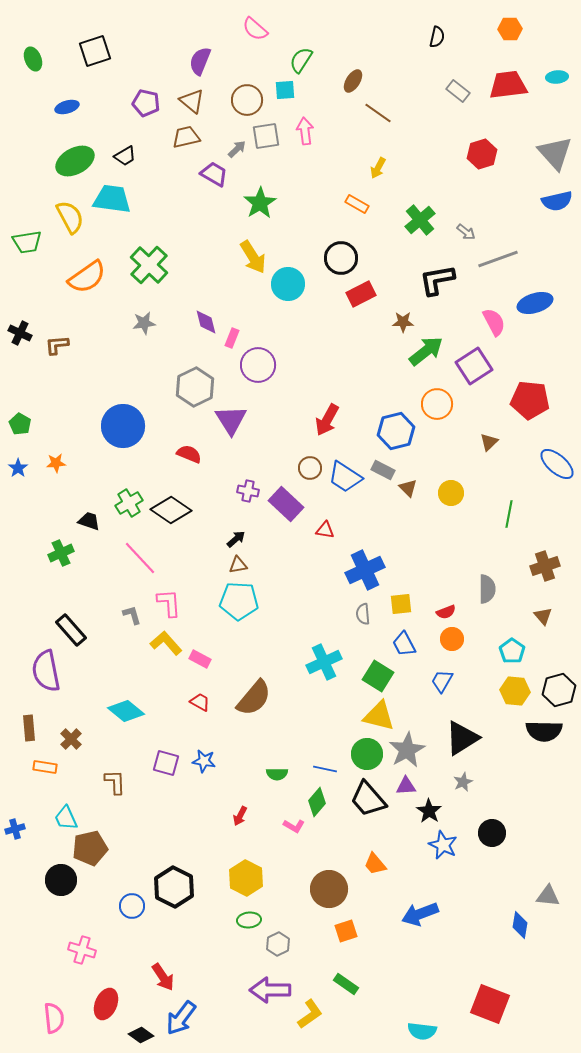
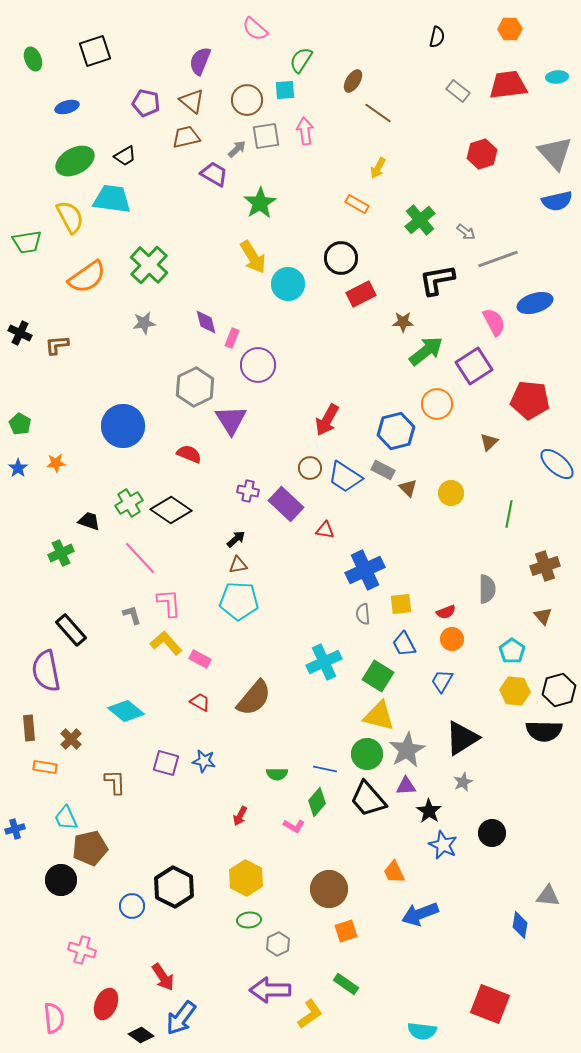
orange trapezoid at (375, 864): moved 19 px right, 8 px down; rotated 15 degrees clockwise
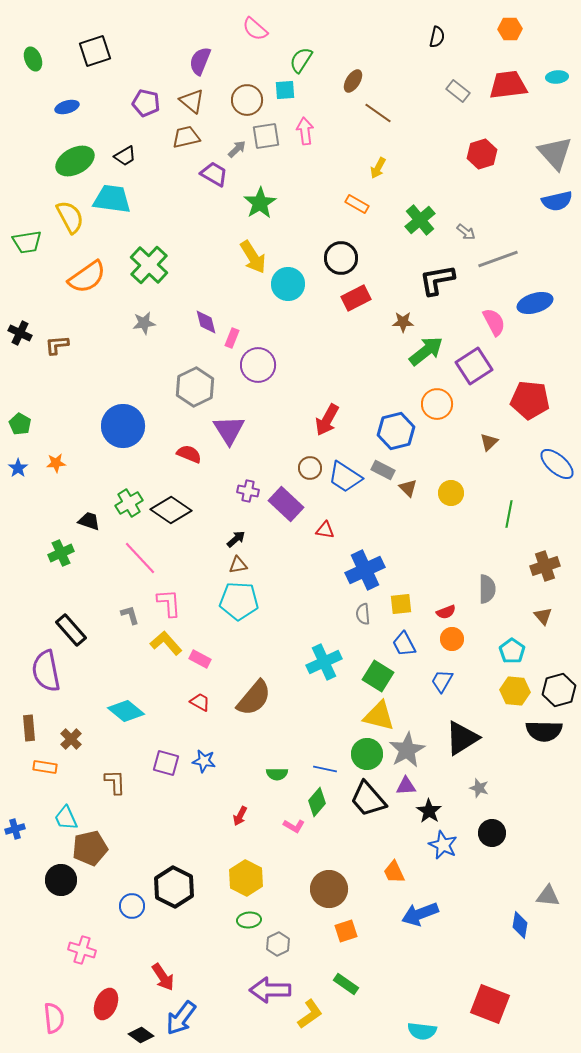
red rectangle at (361, 294): moved 5 px left, 4 px down
purple triangle at (231, 420): moved 2 px left, 10 px down
gray L-shape at (132, 615): moved 2 px left
gray star at (463, 782): moved 16 px right, 6 px down; rotated 30 degrees counterclockwise
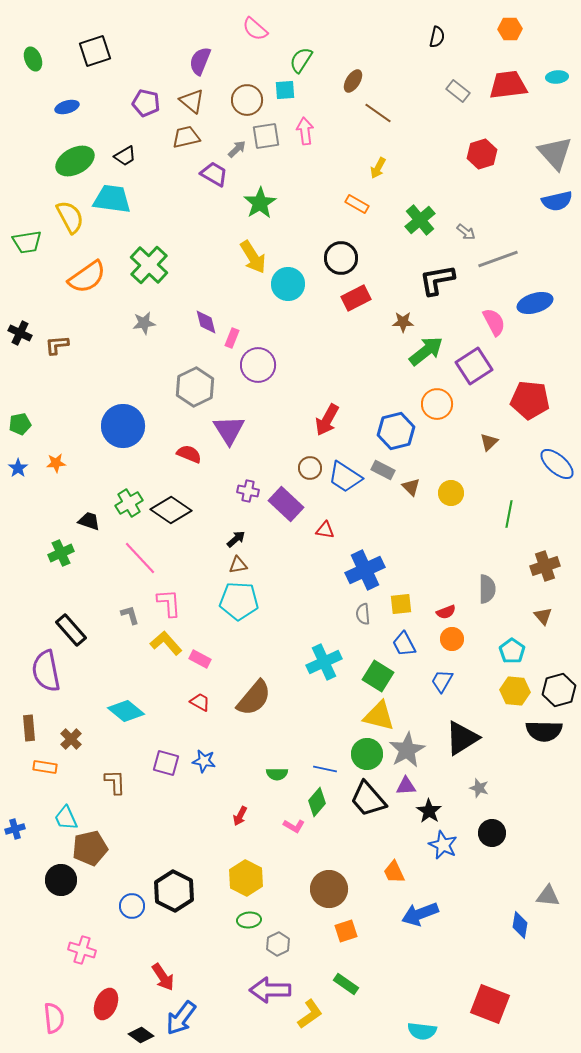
green pentagon at (20, 424): rotated 30 degrees clockwise
brown triangle at (408, 488): moved 3 px right, 1 px up
black hexagon at (174, 887): moved 4 px down
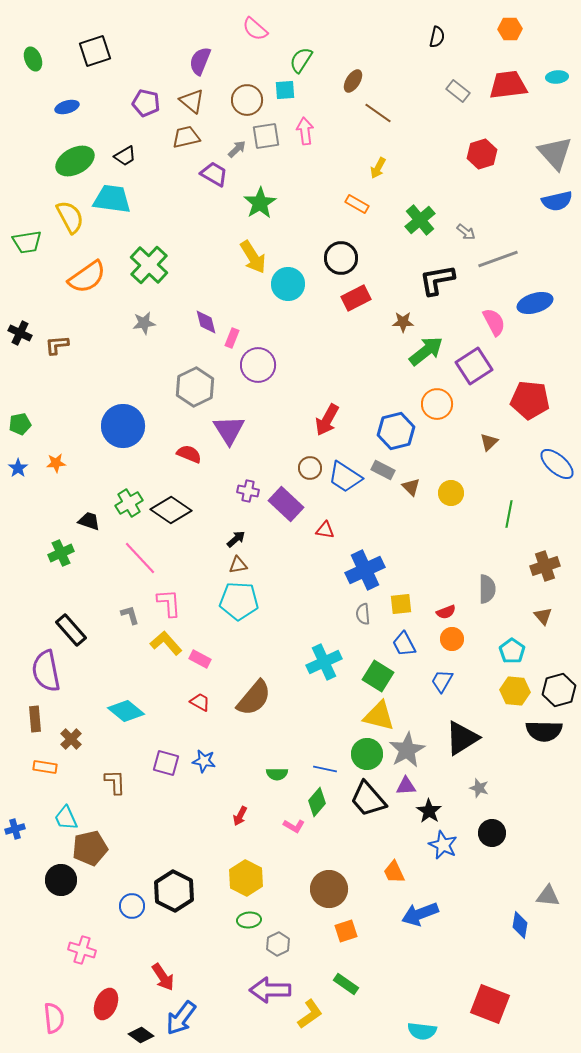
brown rectangle at (29, 728): moved 6 px right, 9 px up
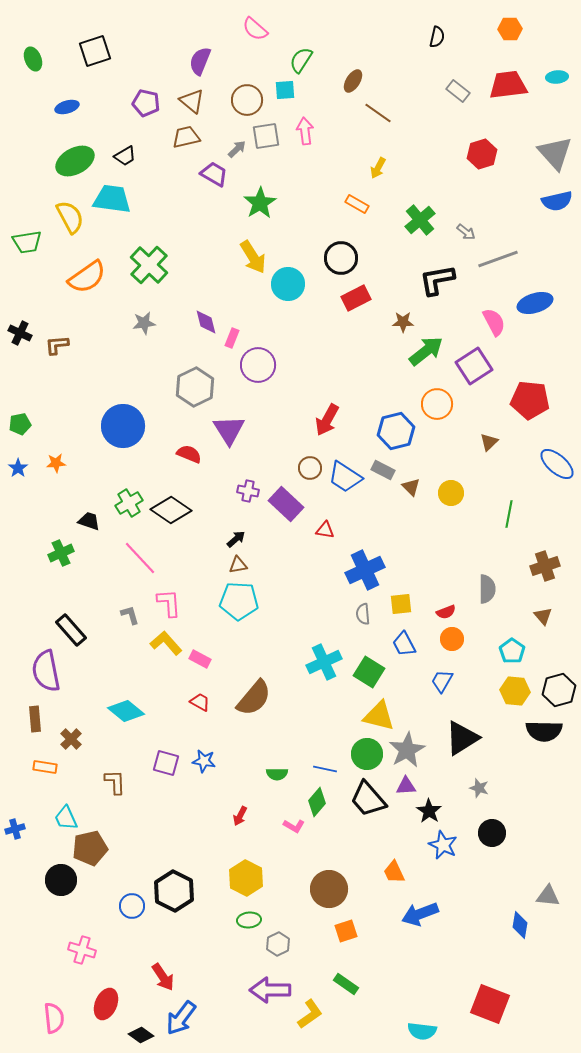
green square at (378, 676): moved 9 px left, 4 px up
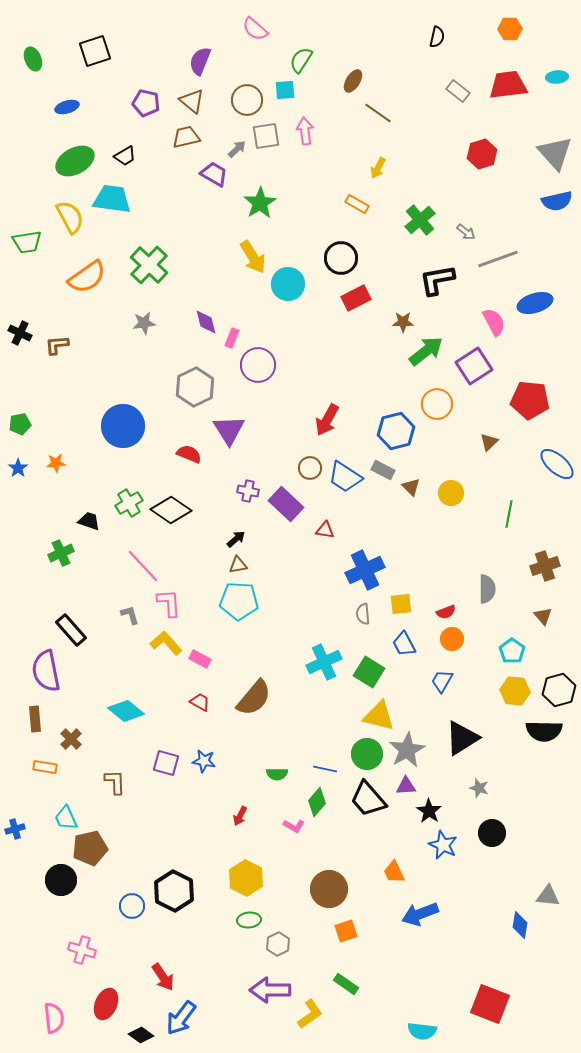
pink line at (140, 558): moved 3 px right, 8 px down
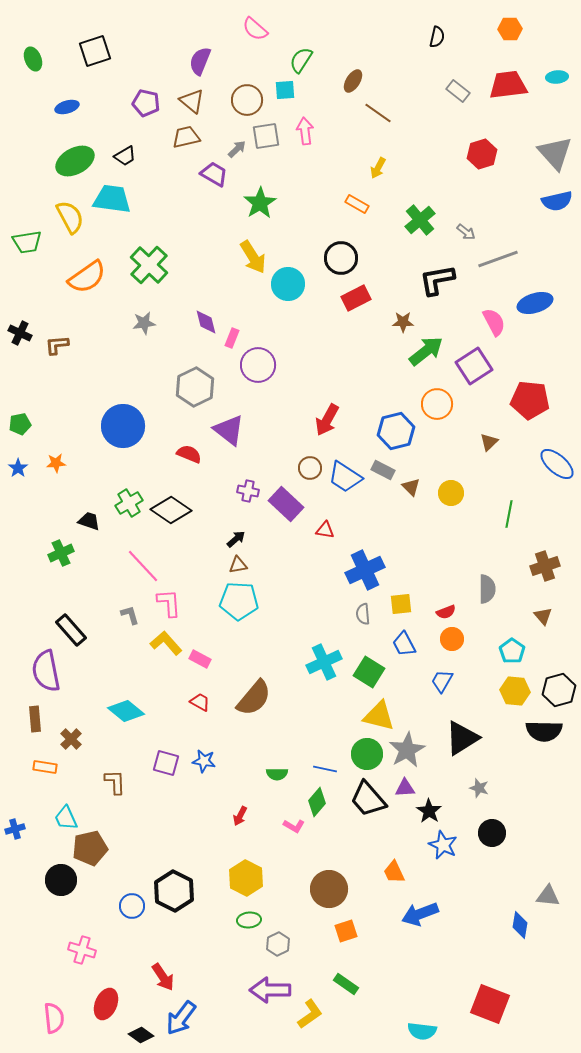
purple triangle at (229, 430): rotated 20 degrees counterclockwise
purple triangle at (406, 786): moved 1 px left, 2 px down
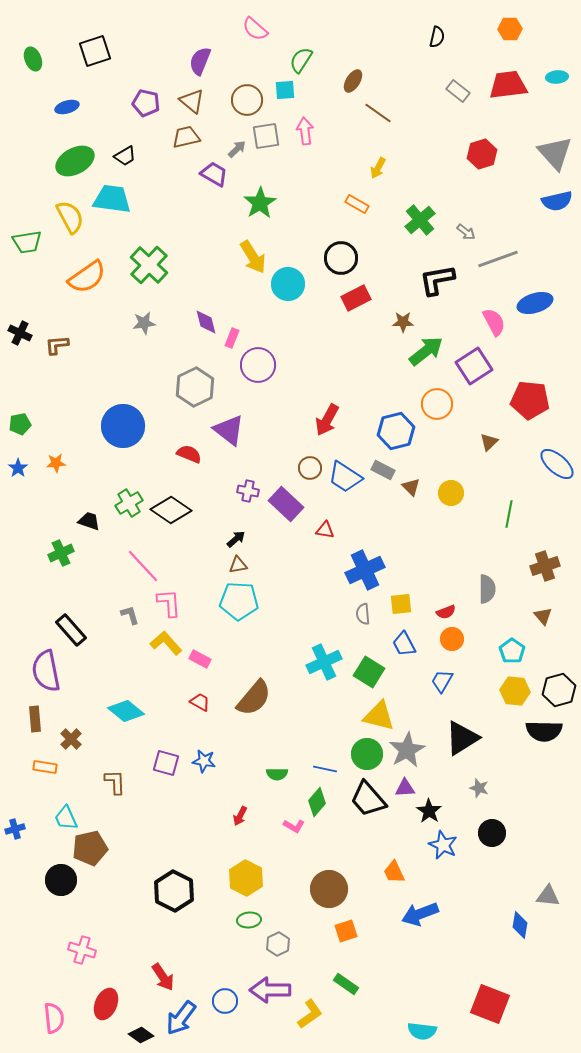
blue circle at (132, 906): moved 93 px right, 95 px down
